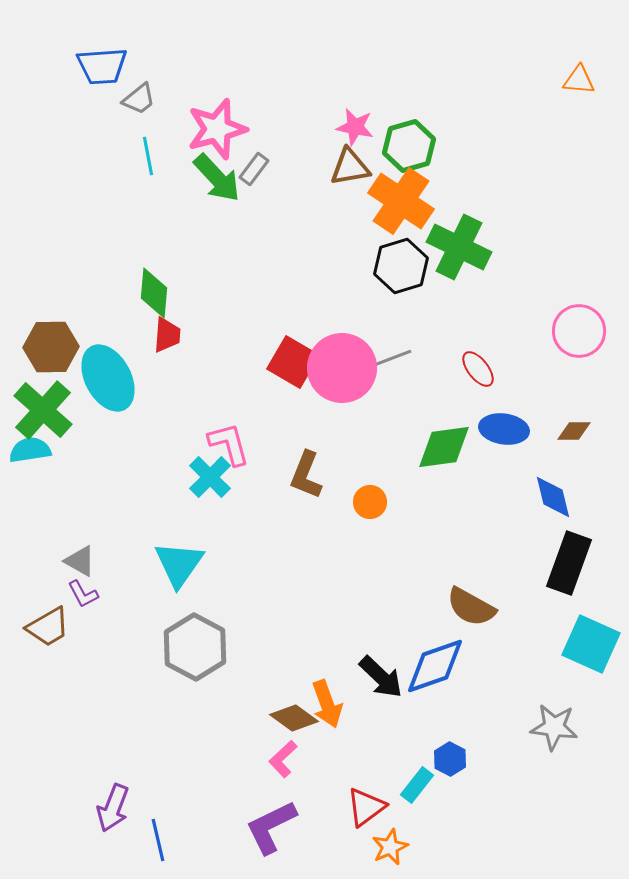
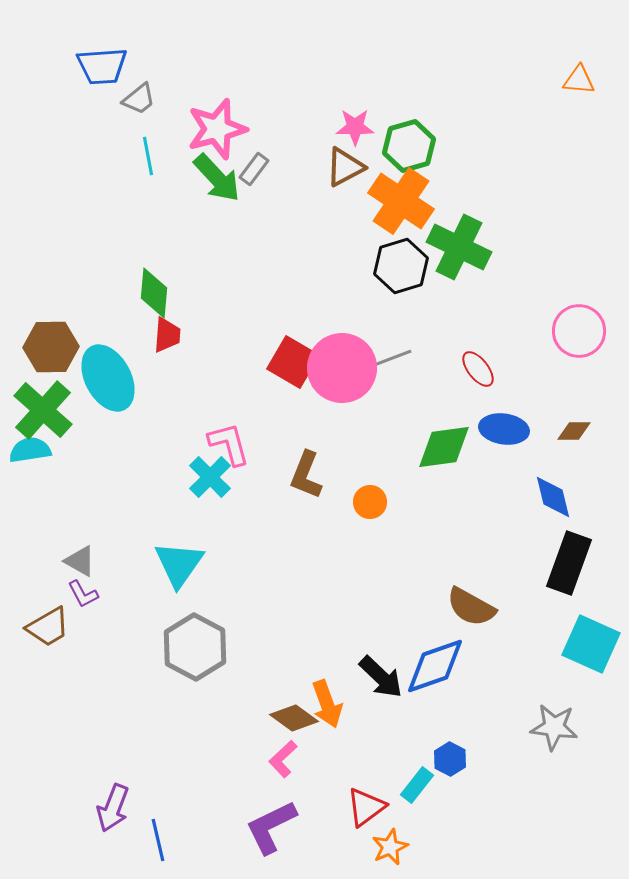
pink star at (355, 127): rotated 12 degrees counterclockwise
brown triangle at (350, 167): moved 5 px left; rotated 18 degrees counterclockwise
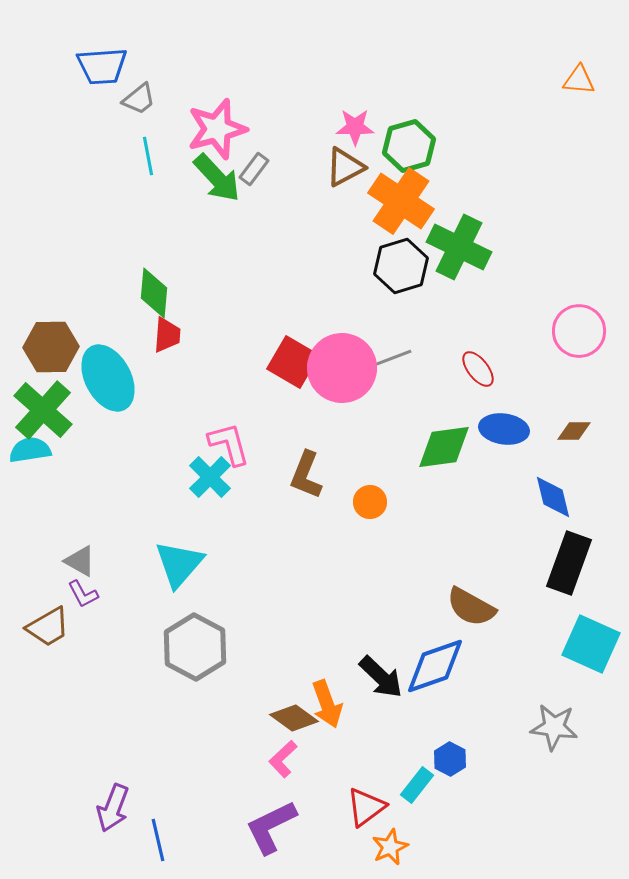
cyan triangle at (179, 564): rotated 6 degrees clockwise
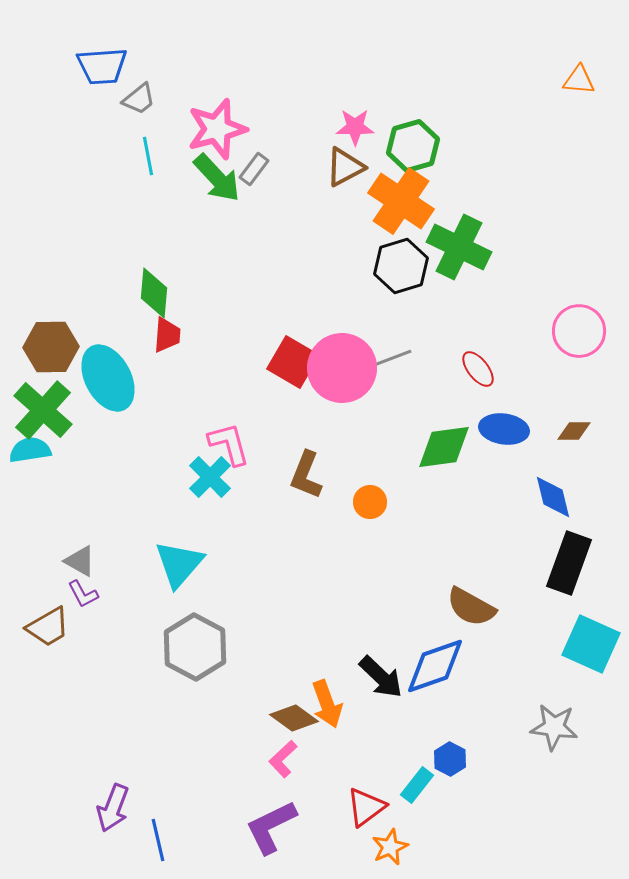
green hexagon at (409, 146): moved 4 px right
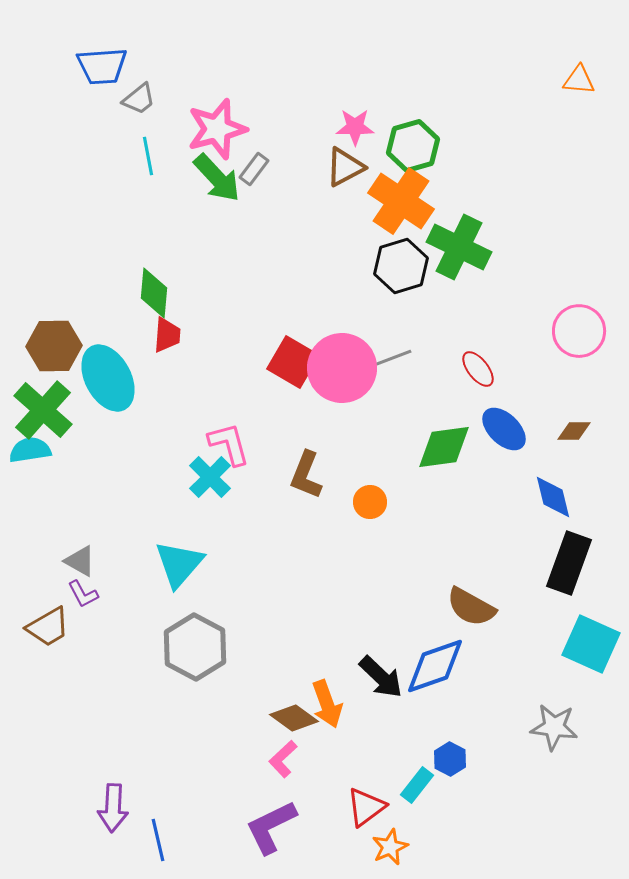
brown hexagon at (51, 347): moved 3 px right, 1 px up
blue ellipse at (504, 429): rotated 36 degrees clockwise
purple arrow at (113, 808): rotated 18 degrees counterclockwise
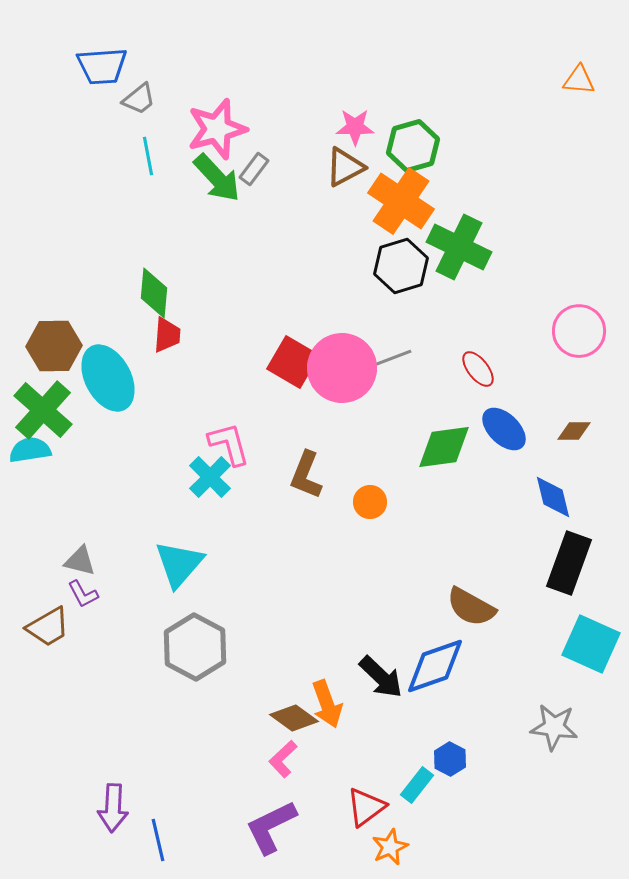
gray triangle at (80, 561): rotated 16 degrees counterclockwise
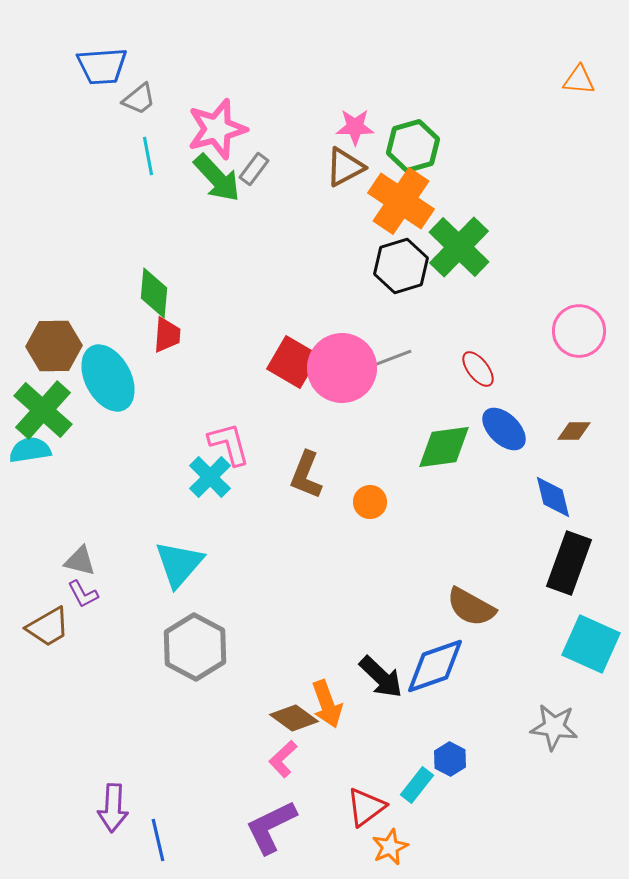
green cross at (459, 247): rotated 18 degrees clockwise
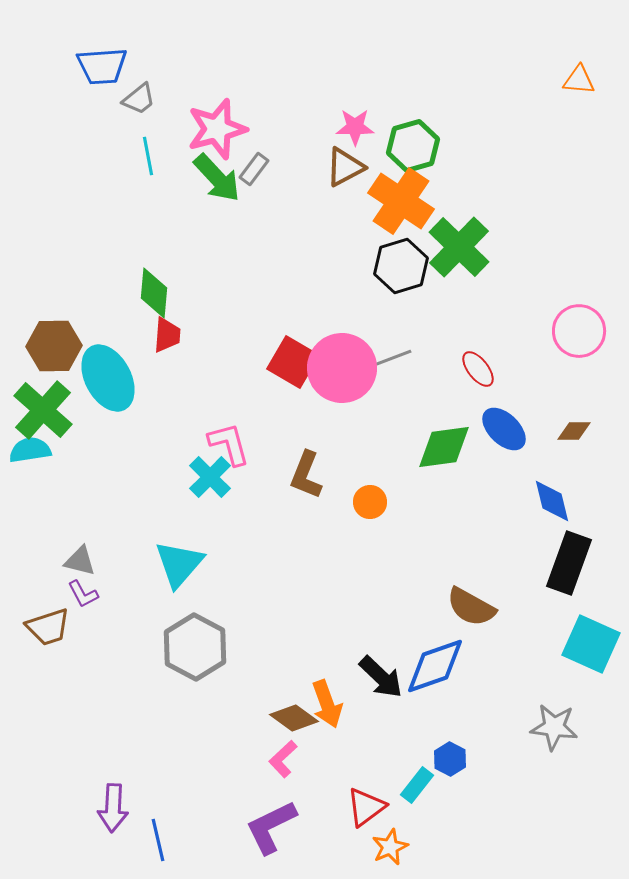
blue diamond at (553, 497): moved 1 px left, 4 px down
brown trapezoid at (48, 627): rotated 12 degrees clockwise
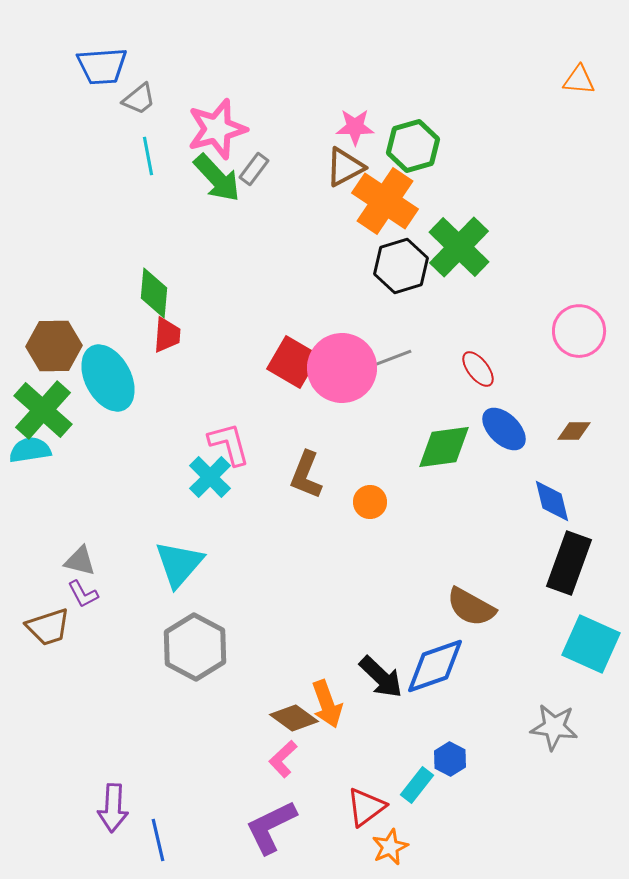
orange cross at (401, 201): moved 16 px left
